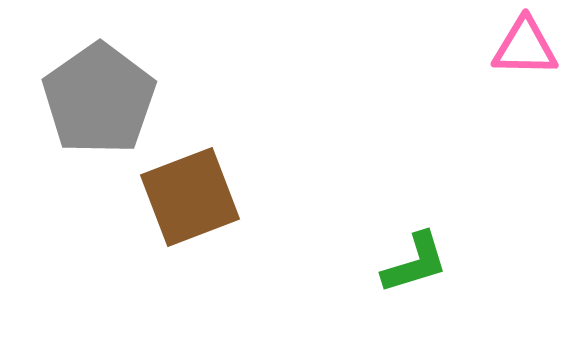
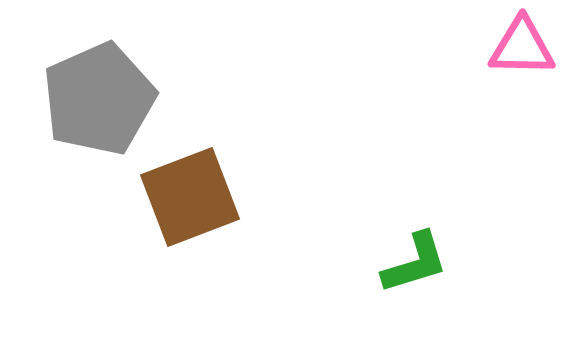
pink triangle: moved 3 px left
gray pentagon: rotated 11 degrees clockwise
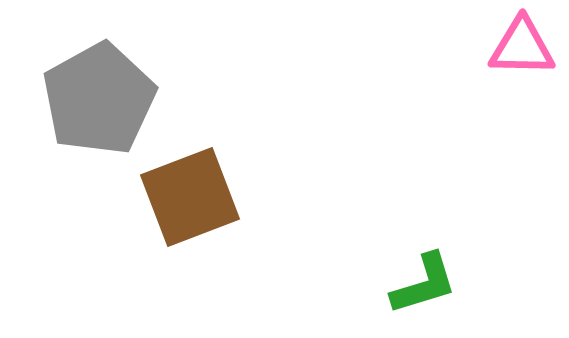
gray pentagon: rotated 5 degrees counterclockwise
green L-shape: moved 9 px right, 21 px down
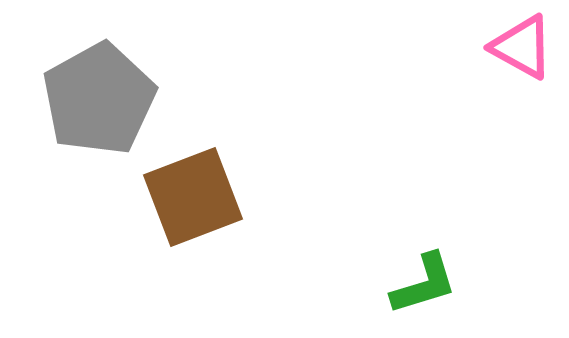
pink triangle: rotated 28 degrees clockwise
brown square: moved 3 px right
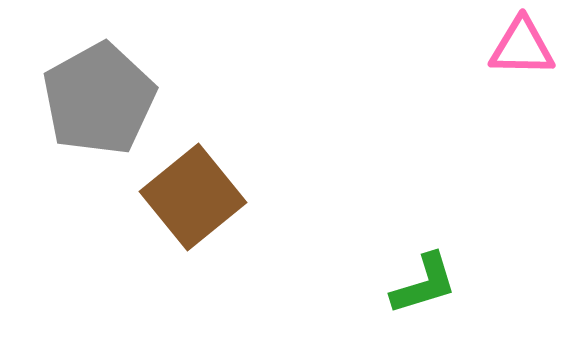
pink triangle: rotated 28 degrees counterclockwise
brown square: rotated 18 degrees counterclockwise
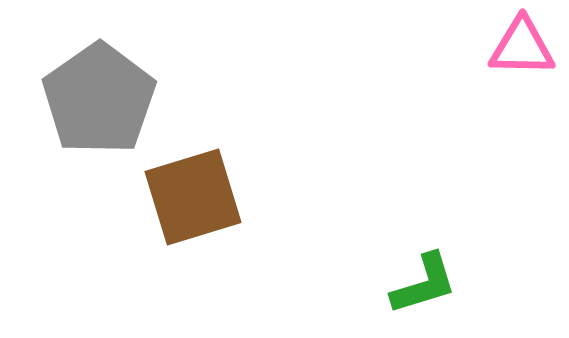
gray pentagon: rotated 6 degrees counterclockwise
brown square: rotated 22 degrees clockwise
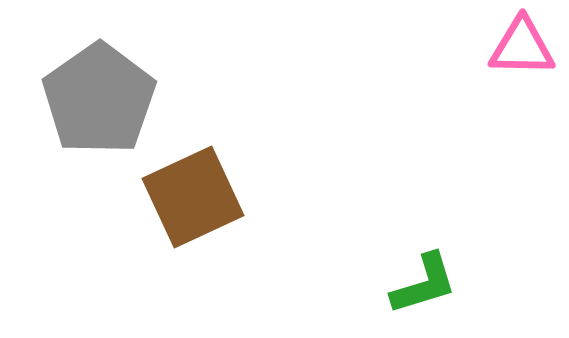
brown square: rotated 8 degrees counterclockwise
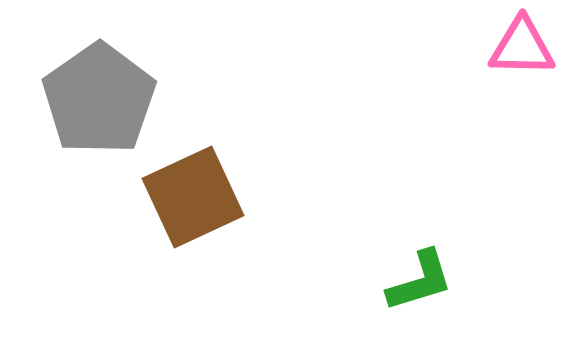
green L-shape: moved 4 px left, 3 px up
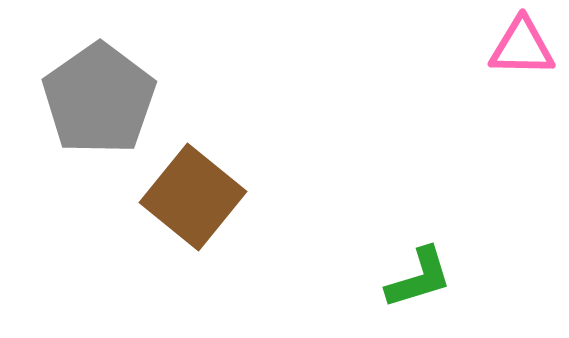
brown square: rotated 26 degrees counterclockwise
green L-shape: moved 1 px left, 3 px up
